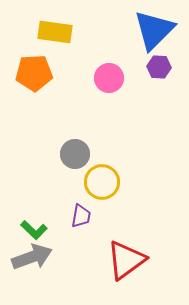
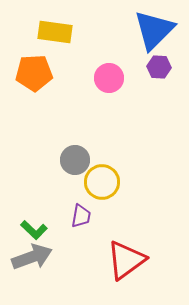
gray circle: moved 6 px down
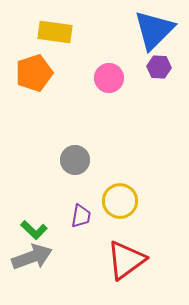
orange pentagon: rotated 15 degrees counterclockwise
yellow circle: moved 18 px right, 19 px down
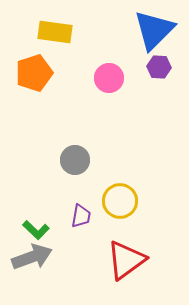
green L-shape: moved 2 px right
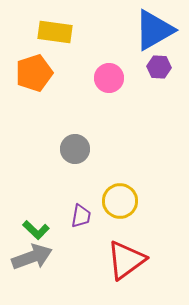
blue triangle: rotated 15 degrees clockwise
gray circle: moved 11 px up
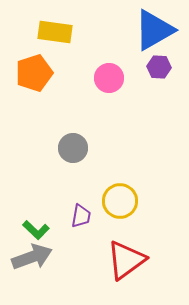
gray circle: moved 2 px left, 1 px up
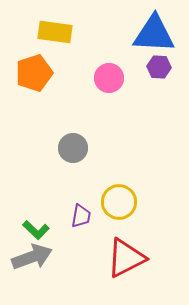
blue triangle: moved 4 px down; rotated 33 degrees clockwise
yellow circle: moved 1 px left, 1 px down
red triangle: moved 2 px up; rotated 9 degrees clockwise
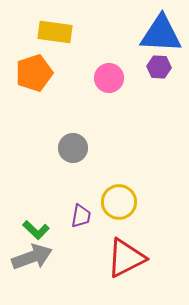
blue triangle: moved 7 px right
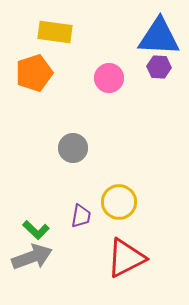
blue triangle: moved 2 px left, 3 px down
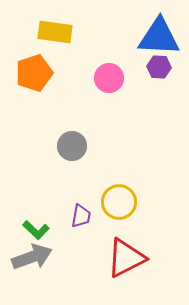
gray circle: moved 1 px left, 2 px up
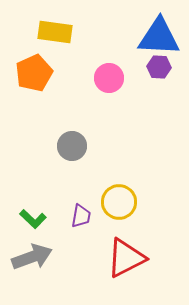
orange pentagon: rotated 6 degrees counterclockwise
green L-shape: moved 3 px left, 11 px up
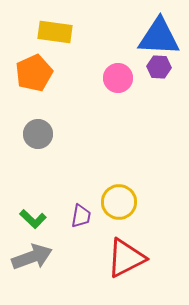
pink circle: moved 9 px right
gray circle: moved 34 px left, 12 px up
